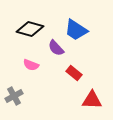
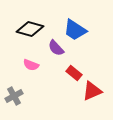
blue trapezoid: moved 1 px left
red triangle: moved 9 px up; rotated 25 degrees counterclockwise
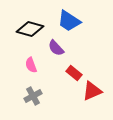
blue trapezoid: moved 6 px left, 9 px up
pink semicircle: rotated 49 degrees clockwise
gray cross: moved 19 px right
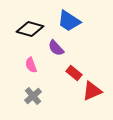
gray cross: rotated 12 degrees counterclockwise
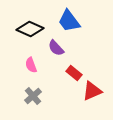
blue trapezoid: rotated 20 degrees clockwise
black diamond: rotated 8 degrees clockwise
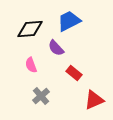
blue trapezoid: rotated 100 degrees clockwise
black diamond: rotated 28 degrees counterclockwise
red triangle: moved 2 px right, 9 px down
gray cross: moved 8 px right
